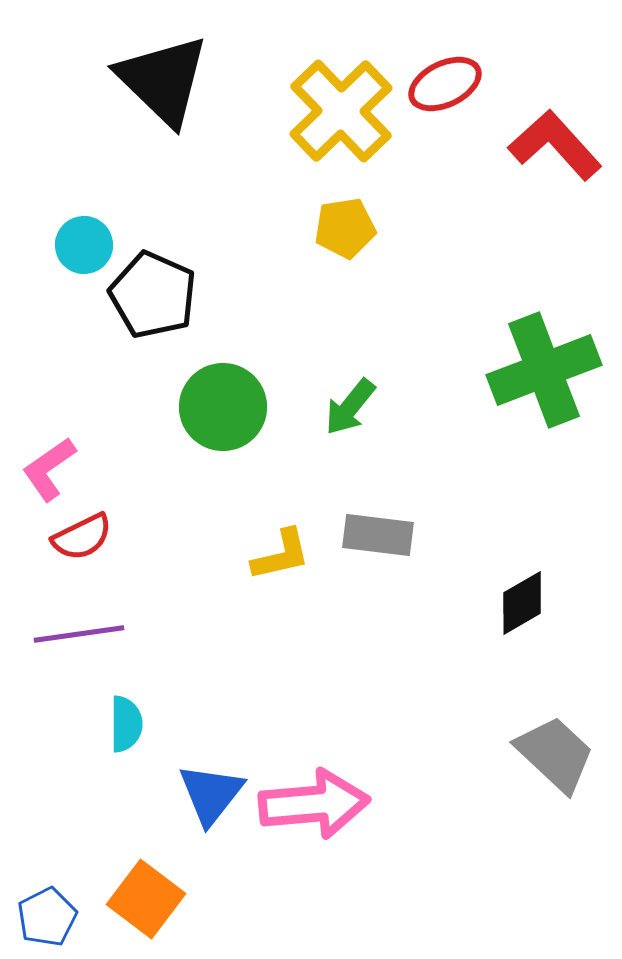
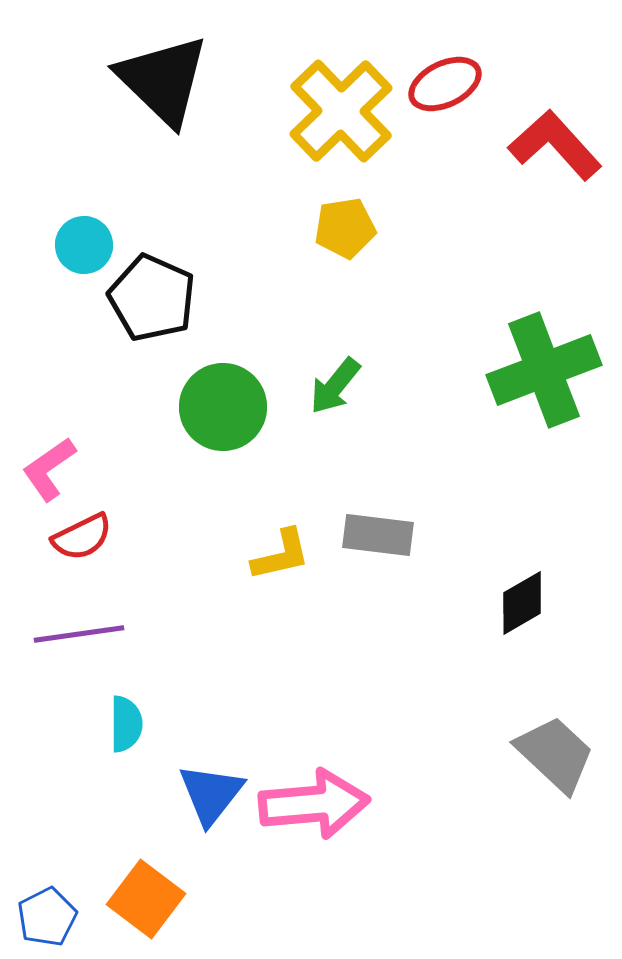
black pentagon: moved 1 px left, 3 px down
green arrow: moved 15 px left, 21 px up
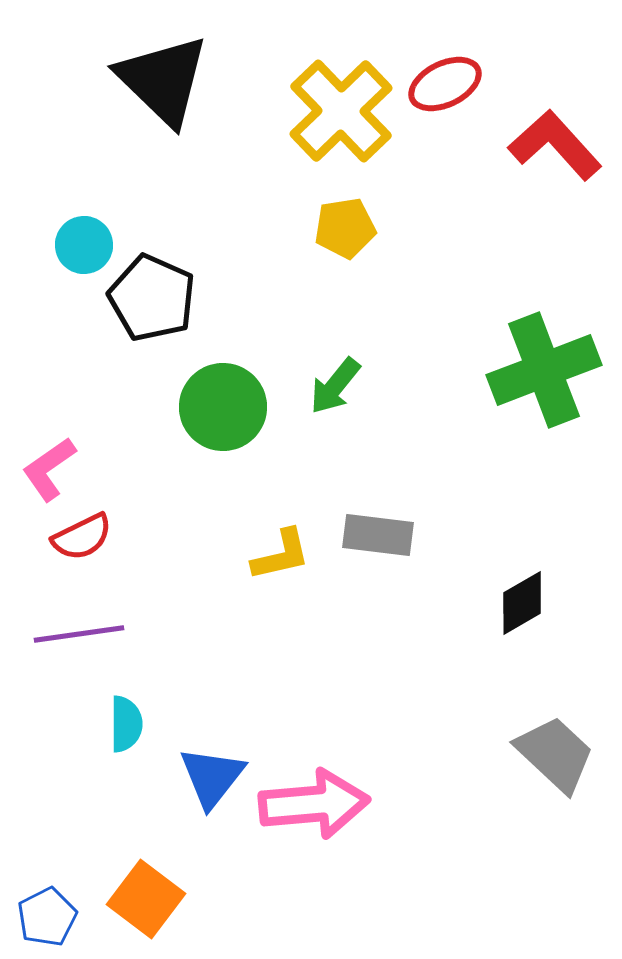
blue triangle: moved 1 px right, 17 px up
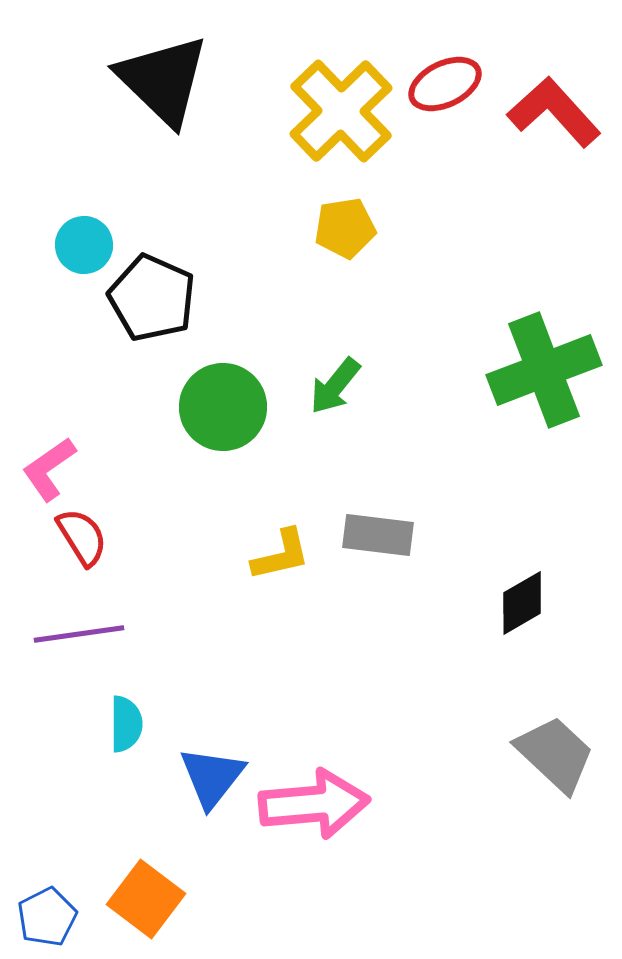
red L-shape: moved 1 px left, 33 px up
red semicircle: rotated 96 degrees counterclockwise
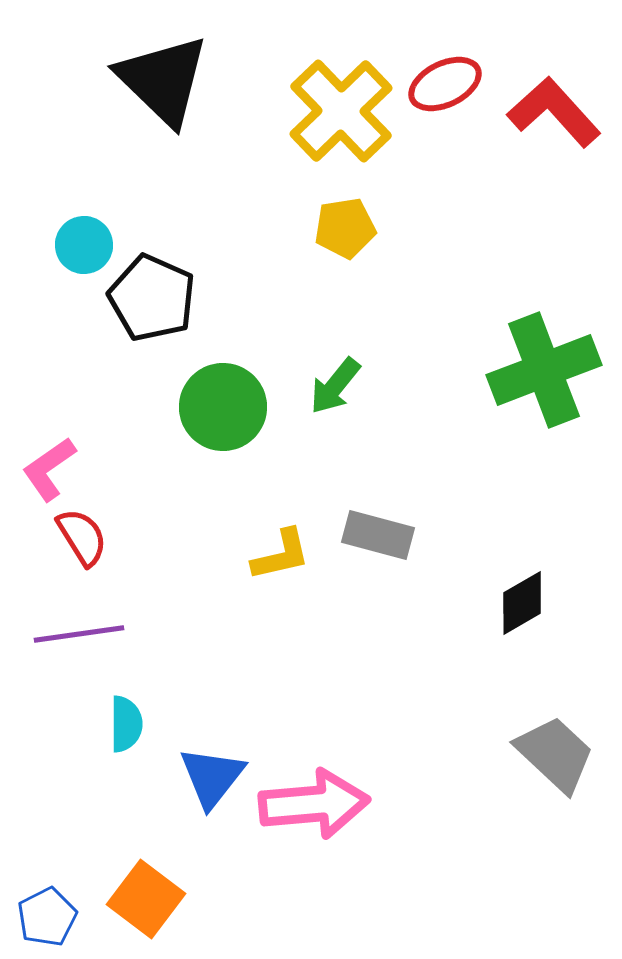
gray rectangle: rotated 8 degrees clockwise
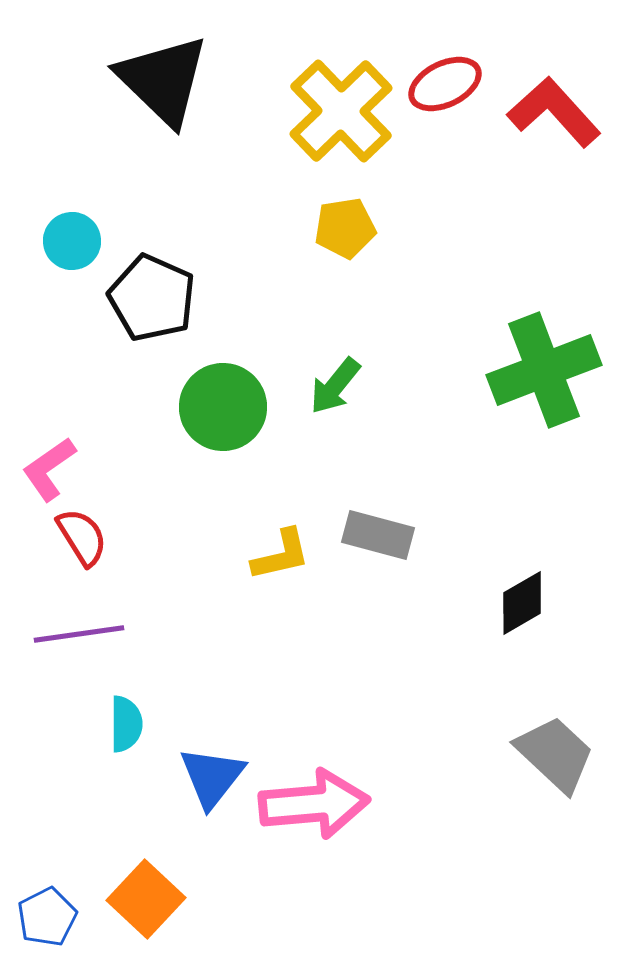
cyan circle: moved 12 px left, 4 px up
orange square: rotated 6 degrees clockwise
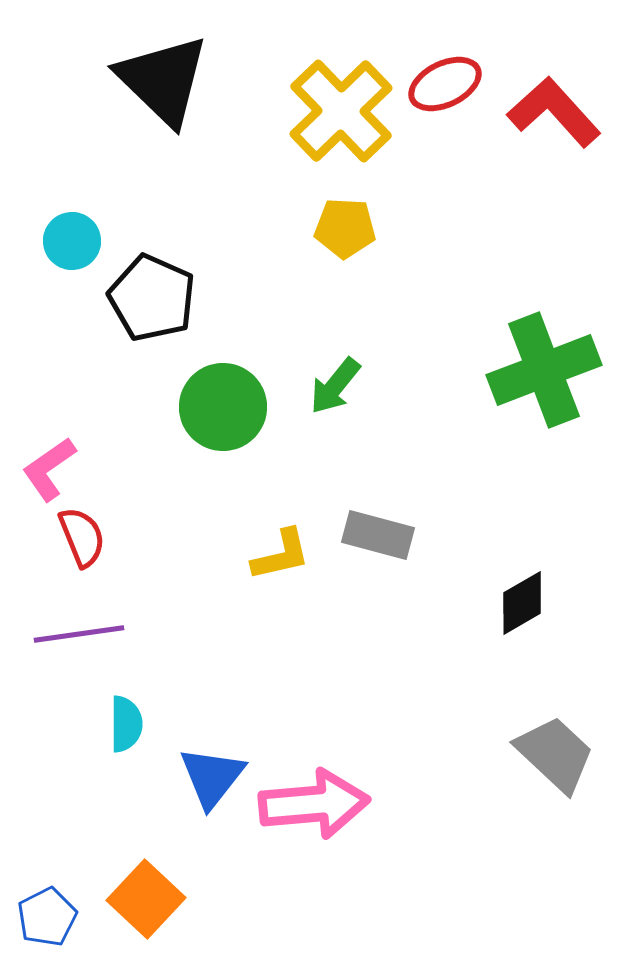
yellow pentagon: rotated 12 degrees clockwise
red semicircle: rotated 10 degrees clockwise
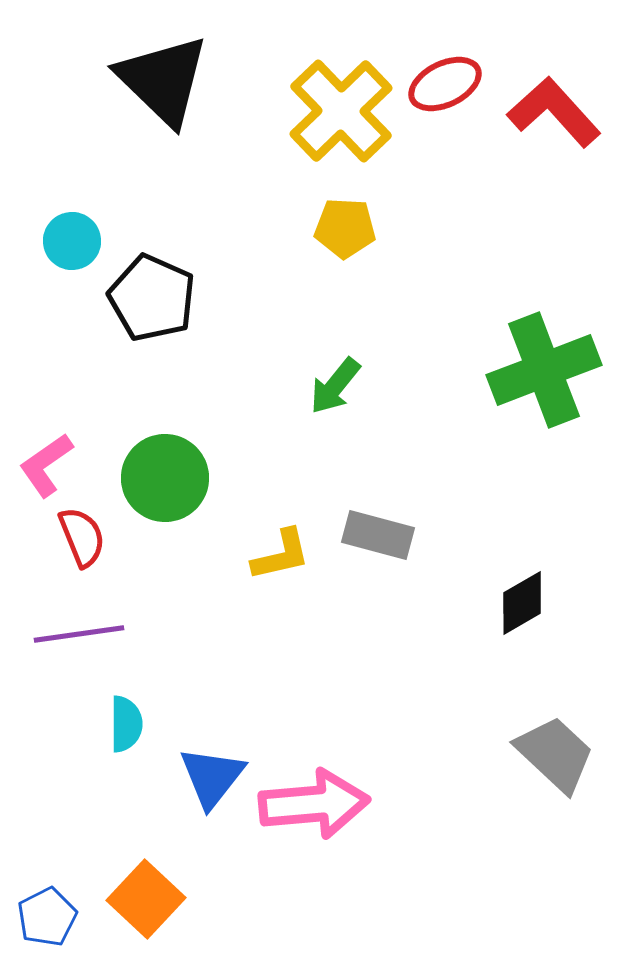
green circle: moved 58 px left, 71 px down
pink L-shape: moved 3 px left, 4 px up
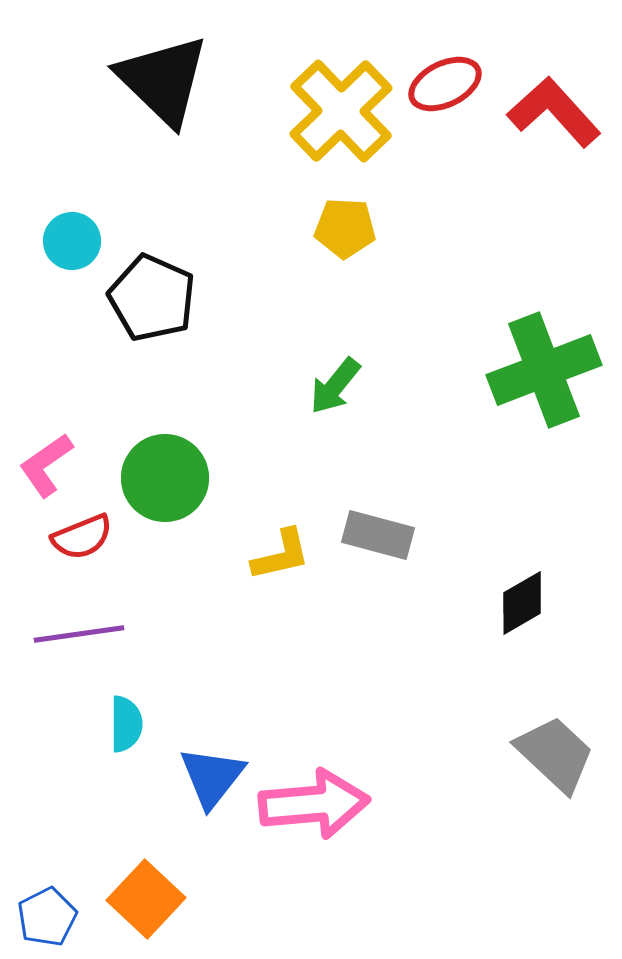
red semicircle: rotated 90 degrees clockwise
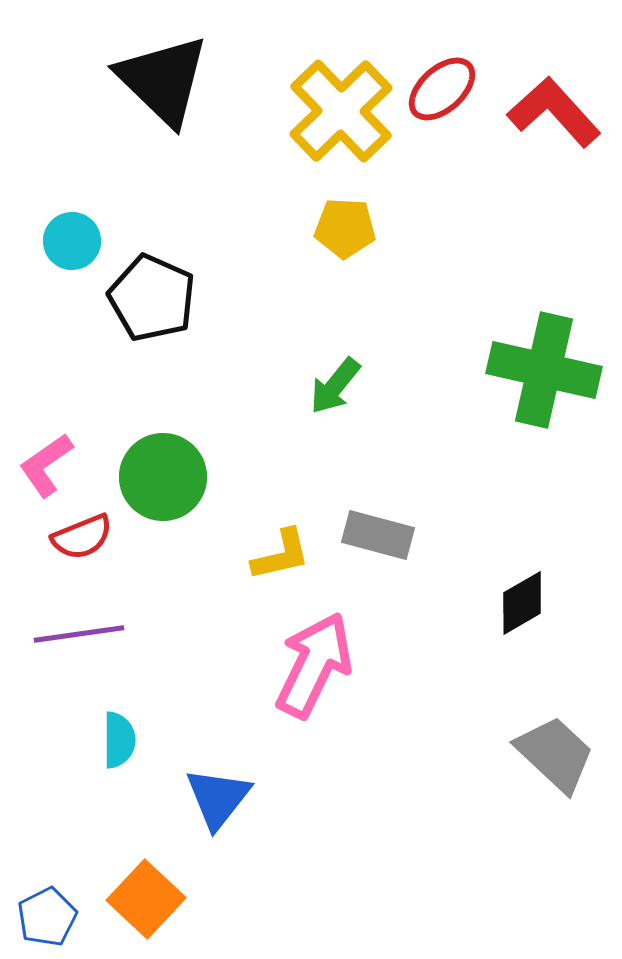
red ellipse: moved 3 px left, 5 px down; rotated 16 degrees counterclockwise
green cross: rotated 34 degrees clockwise
green circle: moved 2 px left, 1 px up
cyan semicircle: moved 7 px left, 16 px down
blue triangle: moved 6 px right, 21 px down
pink arrow: moved 139 px up; rotated 59 degrees counterclockwise
